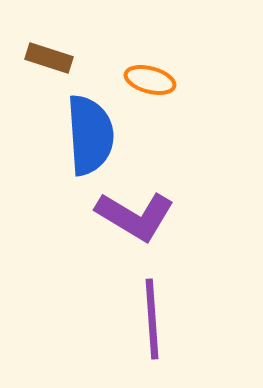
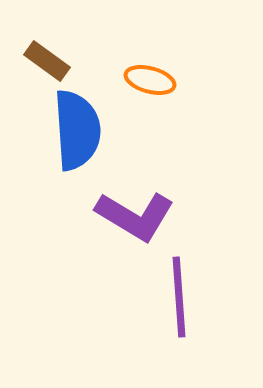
brown rectangle: moved 2 px left, 3 px down; rotated 18 degrees clockwise
blue semicircle: moved 13 px left, 5 px up
purple line: moved 27 px right, 22 px up
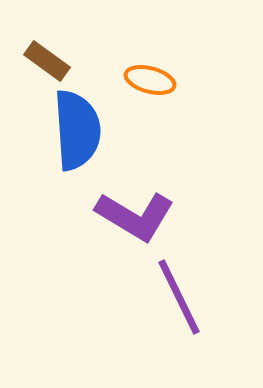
purple line: rotated 22 degrees counterclockwise
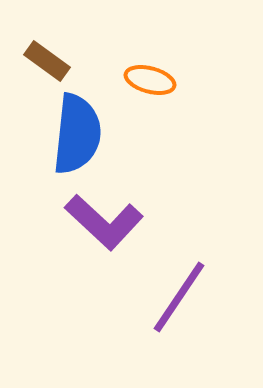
blue semicircle: moved 4 px down; rotated 10 degrees clockwise
purple L-shape: moved 31 px left, 6 px down; rotated 12 degrees clockwise
purple line: rotated 60 degrees clockwise
